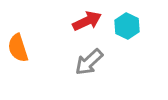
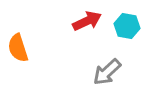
cyan hexagon: rotated 15 degrees counterclockwise
gray arrow: moved 18 px right, 10 px down
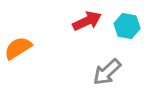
orange semicircle: rotated 76 degrees clockwise
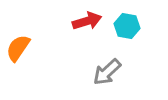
red arrow: rotated 8 degrees clockwise
orange semicircle: rotated 24 degrees counterclockwise
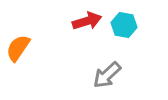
cyan hexagon: moved 3 px left, 1 px up
gray arrow: moved 3 px down
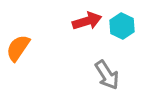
cyan hexagon: moved 2 px left, 1 px down; rotated 15 degrees clockwise
gray arrow: rotated 80 degrees counterclockwise
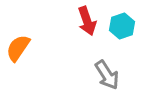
red arrow: rotated 88 degrees clockwise
cyan hexagon: rotated 15 degrees clockwise
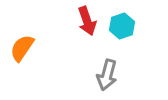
orange semicircle: moved 4 px right
gray arrow: rotated 48 degrees clockwise
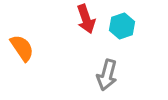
red arrow: moved 1 px left, 2 px up
orange semicircle: rotated 112 degrees clockwise
